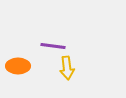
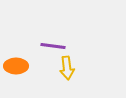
orange ellipse: moved 2 px left
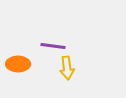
orange ellipse: moved 2 px right, 2 px up
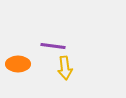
yellow arrow: moved 2 px left
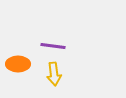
yellow arrow: moved 11 px left, 6 px down
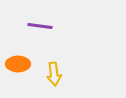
purple line: moved 13 px left, 20 px up
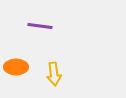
orange ellipse: moved 2 px left, 3 px down
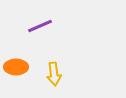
purple line: rotated 30 degrees counterclockwise
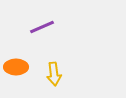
purple line: moved 2 px right, 1 px down
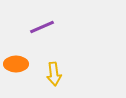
orange ellipse: moved 3 px up
